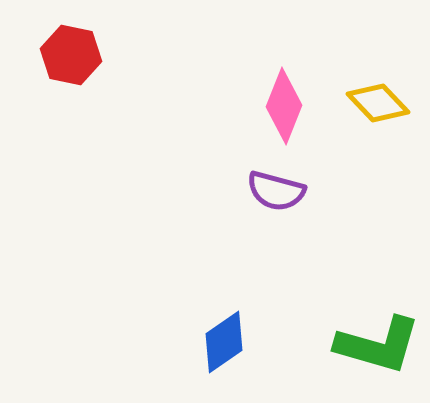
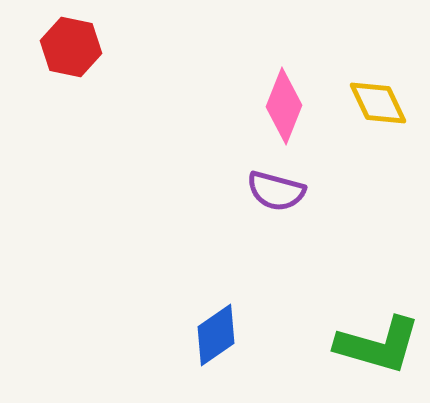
red hexagon: moved 8 px up
yellow diamond: rotated 18 degrees clockwise
blue diamond: moved 8 px left, 7 px up
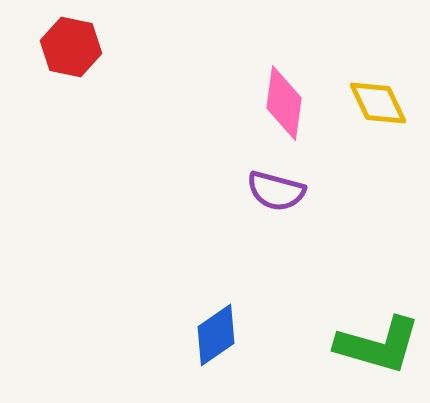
pink diamond: moved 3 px up; rotated 14 degrees counterclockwise
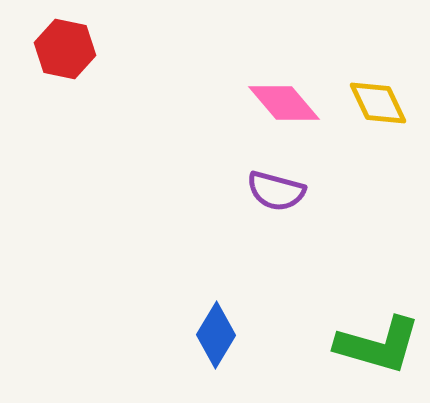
red hexagon: moved 6 px left, 2 px down
pink diamond: rotated 48 degrees counterclockwise
blue diamond: rotated 24 degrees counterclockwise
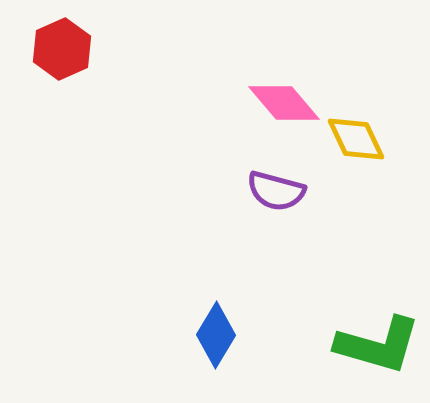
red hexagon: moved 3 px left; rotated 24 degrees clockwise
yellow diamond: moved 22 px left, 36 px down
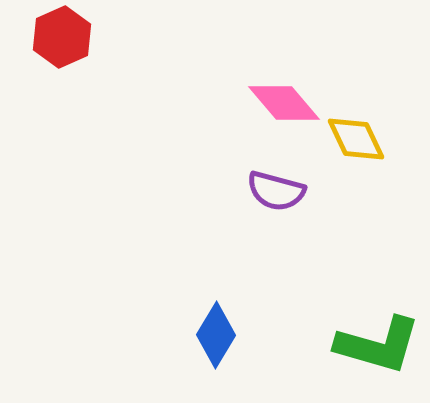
red hexagon: moved 12 px up
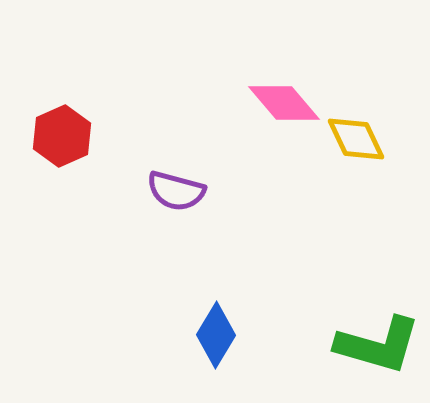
red hexagon: moved 99 px down
purple semicircle: moved 100 px left
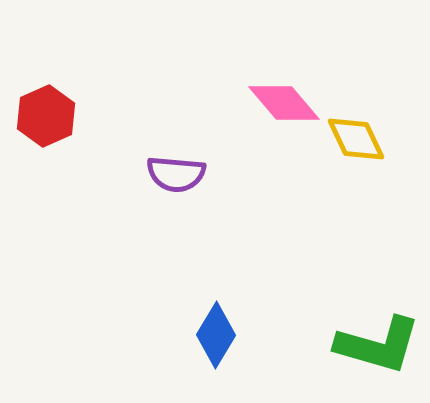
red hexagon: moved 16 px left, 20 px up
purple semicircle: moved 17 px up; rotated 10 degrees counterclockwise
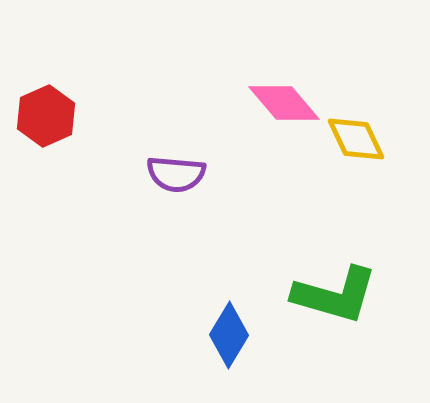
blue diamond: moved 13 px right
green L-shape: moved 43 px left, 50 px up
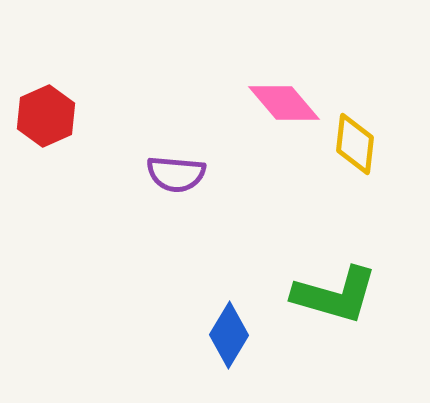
yellow diamond: moved 1 px left, 5 px down; rotated 32 degrees clockwise
